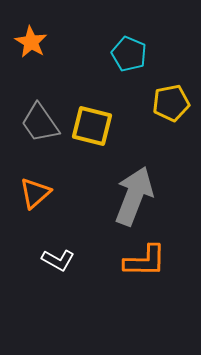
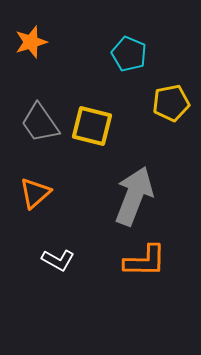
orange star: rotated 24 degrees clockwise
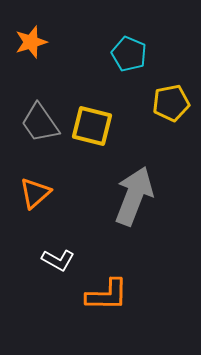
orange L-shape: moved 38 px left, 34 px down
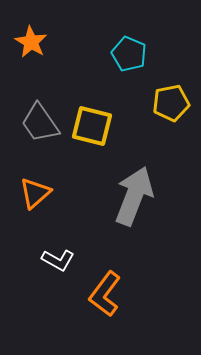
orange star: rotated 24 degrees counterclockwise
orange L-shape: moved 2 px left, 1 px up; rotated 126 degrees clockwise
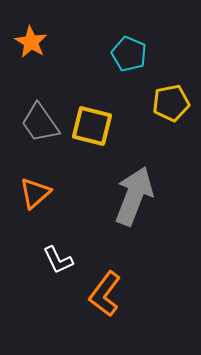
white L-shape: rotated 36 degrees clockwise
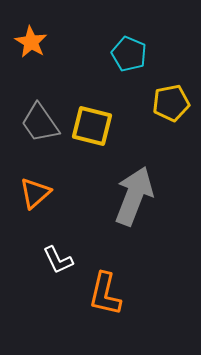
orange L-shape: rotated 24 degrees counterclockwise
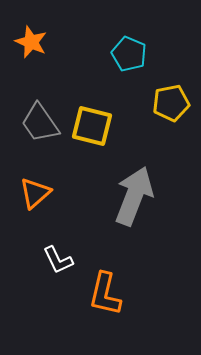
orange star: rotated 8 degrees counterclockwise
